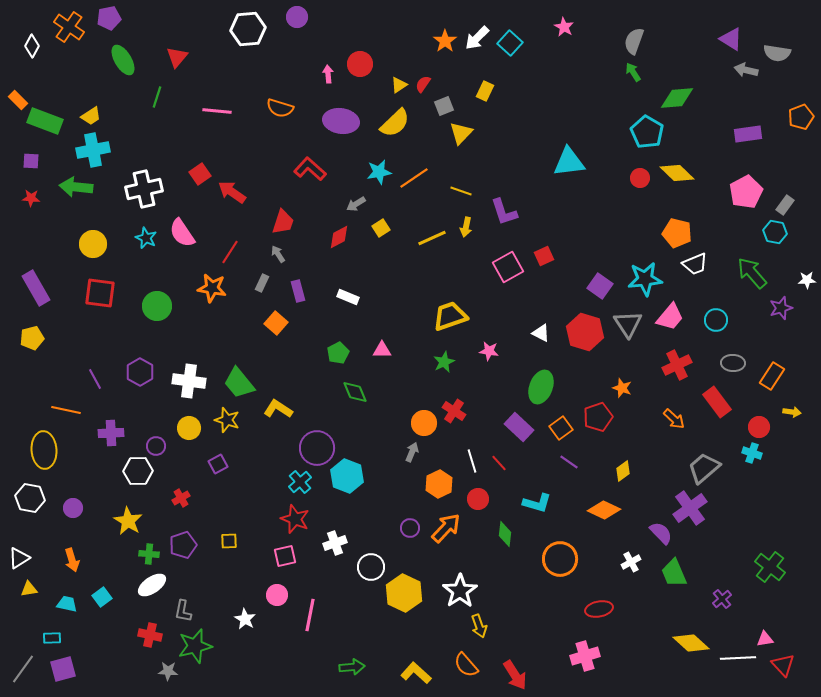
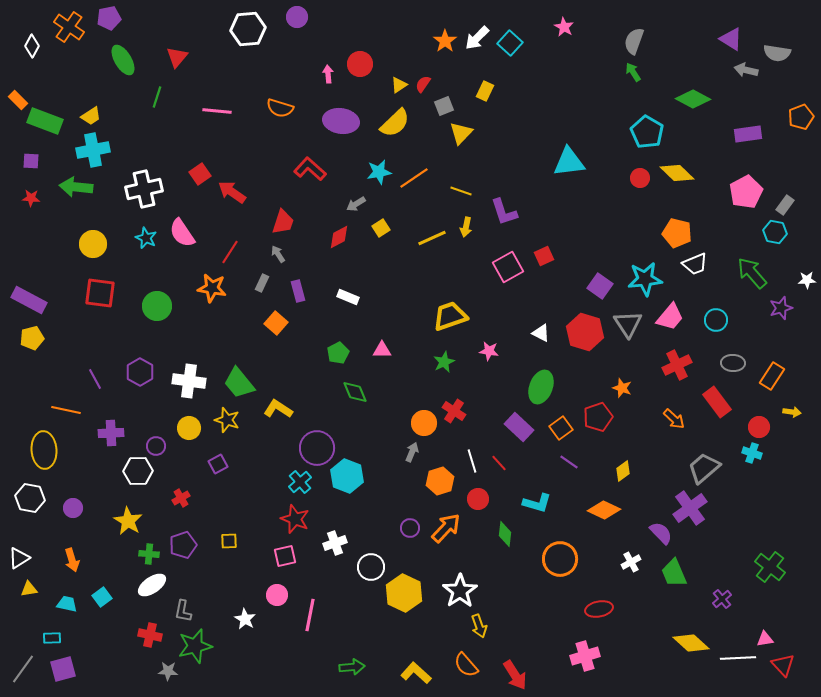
green diamond at (677, 98): moved 16 px right, 1 px down; rotated 32 degrees clockwise
purple rectangle at (36, 288): moved 7 px left, 12 px down; rotated 32 degrees counterclockwise
orange hexagon at (439, 484): moved 1 px right, 3 px up; rotated 8 degrees clockwise
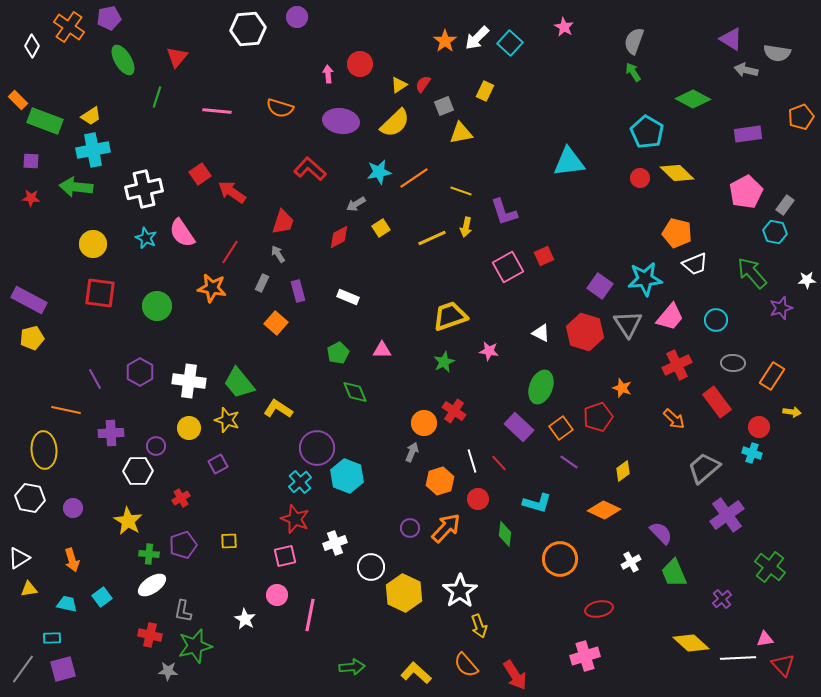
yellow triangle at (461, 133): rotated 35 degrees clockwise
purple cross at (690, 508): moved 37 px right, 7 px down
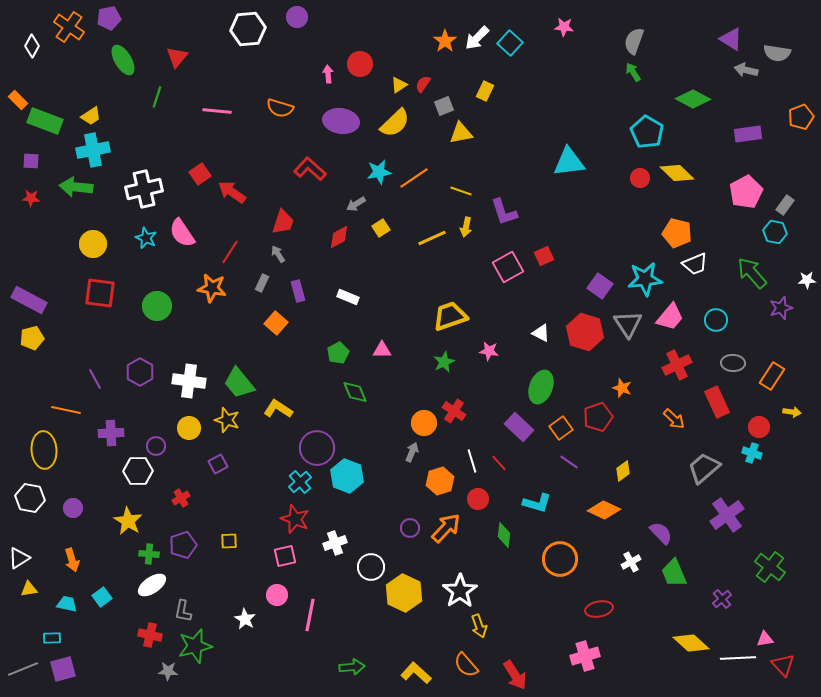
pink star at (564, 27): rotated 24 degrees counterclockwise
red rectangle at (717, 402): rotated 12 degrees clockwise
green diamond at (505, 534): moved 1 px left, 1 px down
gray line at (23, 669): rotated 32 degrees clockwise
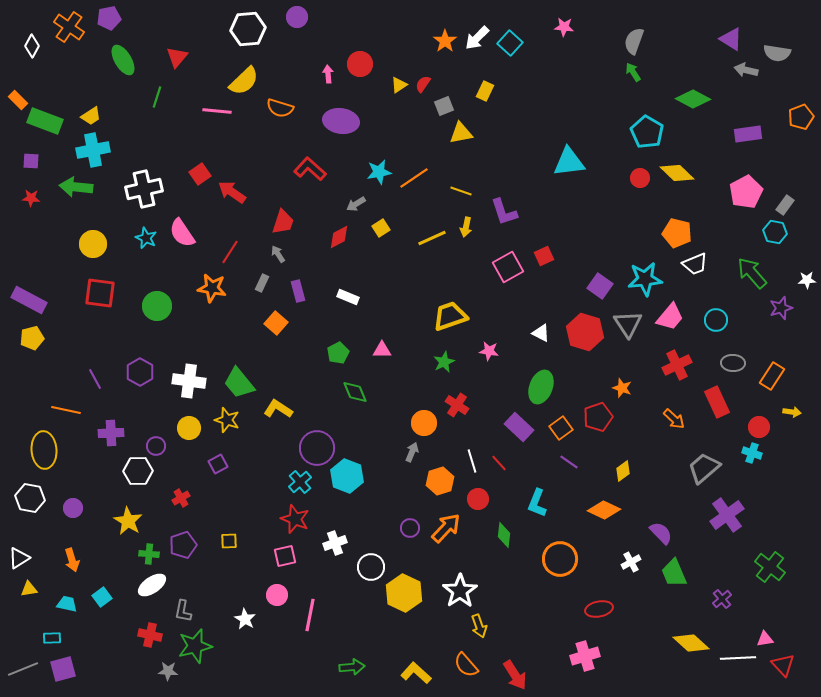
yellow semicircle at (395, 123): moved 151 px left, 42 px up
red cross at (454, 411): moved 3 px right, 6 px up
cyan L-shape at (537, 503): rotated 96 degrees clockwise
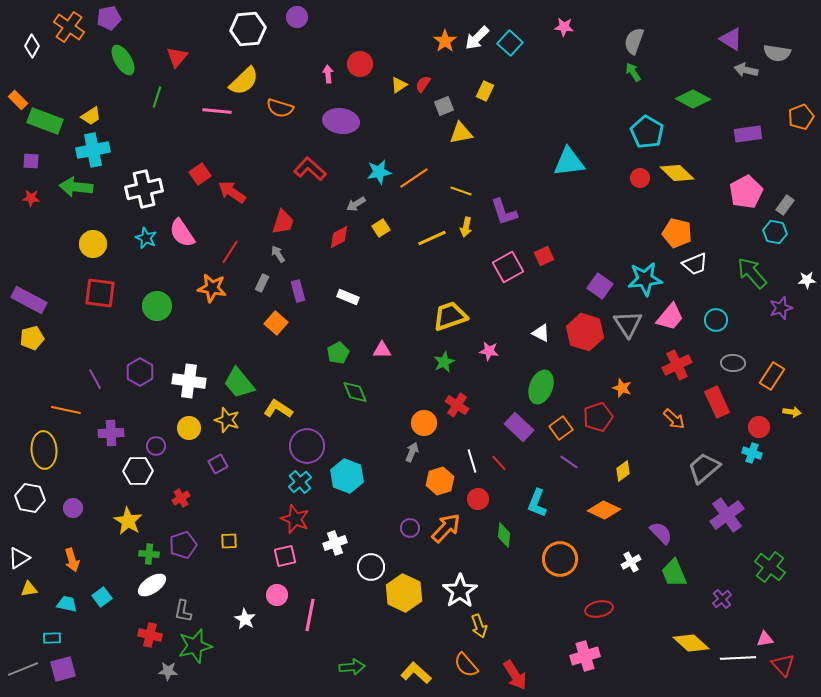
purple circle at (317, 448): moved 10 px left, 2 px up
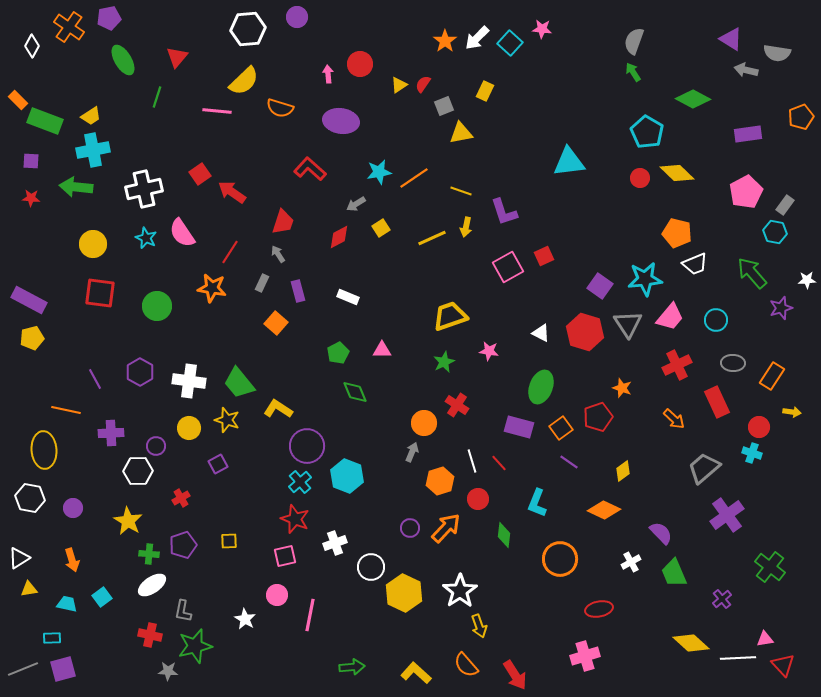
pink star at (564, 27): moved 22 px left, 2 px down
purple rectangle at (519, 427): rotated 28 degrees counterclockwise
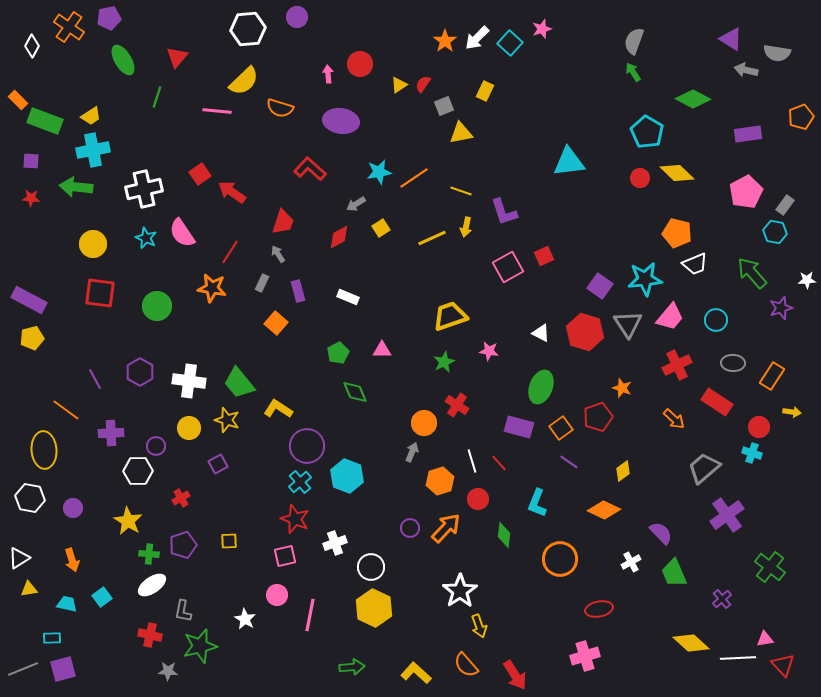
pink star at (542, 29): rotated 24 degrees counterclockwise
red rectangle at (717, 402): rotated 32 degrees counterclockwise
orange line at (66, 410): rotated 24 degrees clockwise
yellow hexagon at (404, 593): moved 30 px left, 15 px down
green star at (195, 646): moved 5 px right
